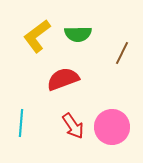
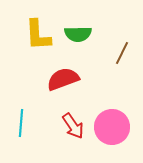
yellow L-shape: moved 1 px right, 1 px up; rotated 56 degrees counterclockwise
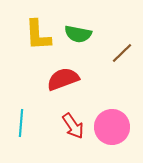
green semicircle: rotated 12 degrees clockwise
brown line: rotated 20 degrees clockwise
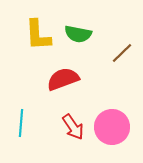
red arrow: moved 1 px down
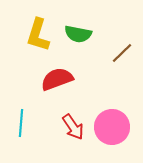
yellow L-shape: rotated 20 degrees clockwise
red semicircle: moved 6 px left
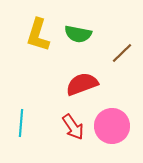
red semicircle: moved 25 px right, 5 px down
pink circle: moved 1 px up
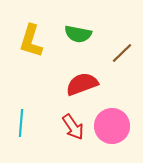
yellow L-shape: moved 7 px left, 6 px down
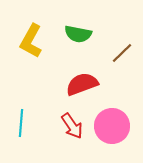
yellow L-shape: rotated 12 degrees clockwise
red arrow: moved 1 px left, 1 px up
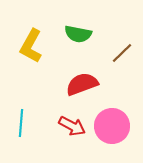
yellow L-shape: moved 5 px down
red arrow: rotated 28 degrees counterclockwise
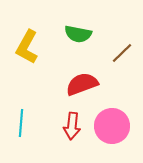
yellow L-shape: moved 4 px left, 1 px down
red arrow: rotated 68 degrees clockwise
